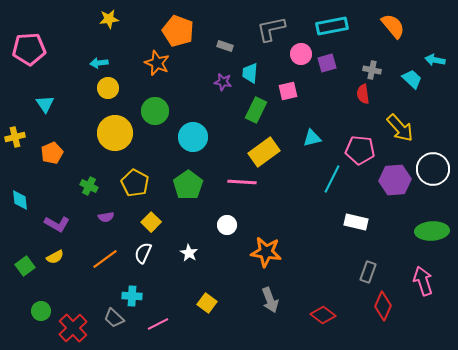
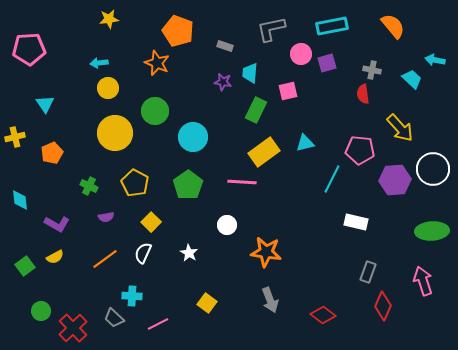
cyan triangle at (312, 138): moved 7 px left, 5 px down
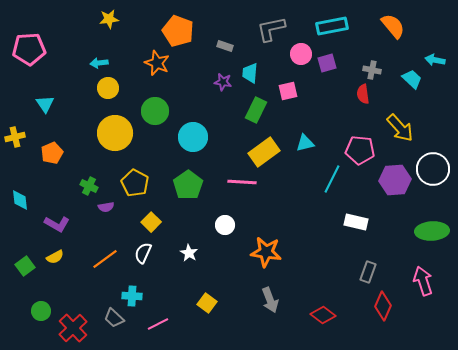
purple semicircle at (106, 217): moved 10 px up
white circle at (227, 225): moved 2 px left
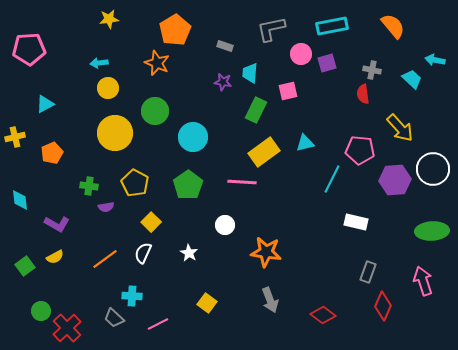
orange pentagon at (178, 31): moved 3 px left, 1 px up; rotated 20 degrees clockwise
cyan triangle at (45, 104): rotated 36 degrees clockwise
green cross at (89, 186): rotated 18 degrees counterclockwise
red cross at (73, 328): moved 6 px left
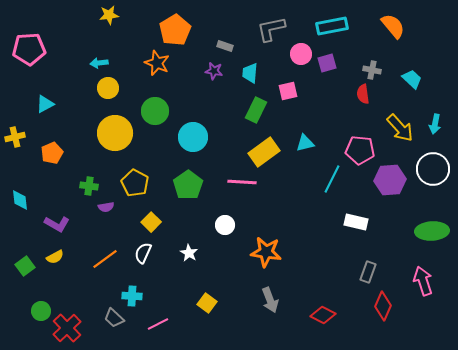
yellow star at (109, 19): moved 4 px up
cyan arrow at (435, 60): moved 64 px down; rotated 90 degrees counterclockwise
purple star at (223, 82): moved 9 px left, 11 px up
purple hexagon at (395, 180): moved 5 px left
red diamond at (323, 315): rotated 10 degrees counterclockwise
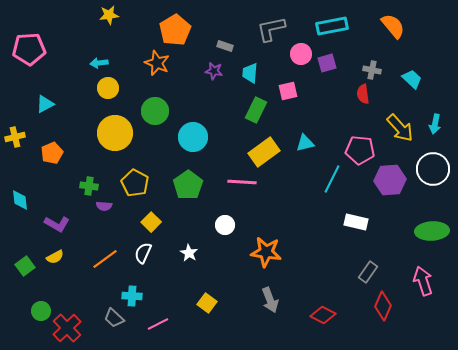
purple semicircle at (106, 207): moved 2 px left, 1 px up; rotated 14 degrees clockwise
gray rectangle at (368, 272): rotated 15 degrees clockwise
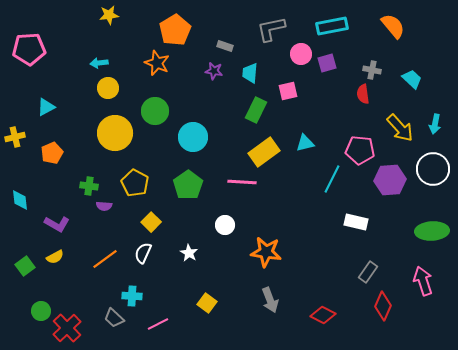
cyan triangle at (45, 104): moved 1 px right, 3 px down
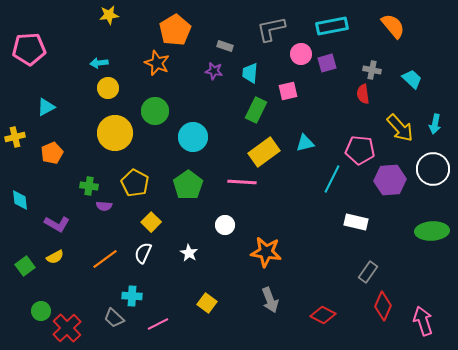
pink arrow at (423, 281): moved 40 px down
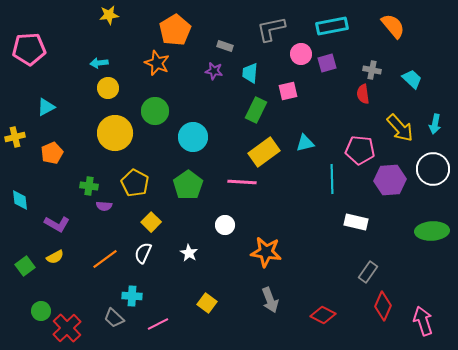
cyan line at (332, 179): rotated 28 degrees counterclockwise
